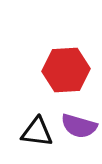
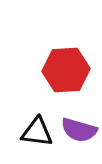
purple semicircle: moved 4 px down
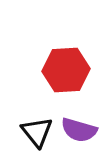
black triangle: rotated 44 degrees clockwise
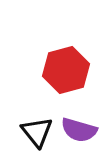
red hexagon: rotated 12 degrees counterclockwise
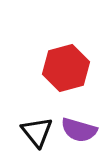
red hexagon: moved 2 px up
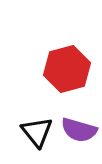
red hexagon: moved 1 px right, 1 px down
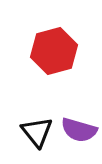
red hexagon: moved 13 px left, 18 px up
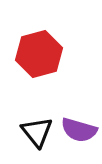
red hexagon: moved 15 px left, 3 px down
